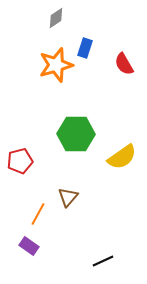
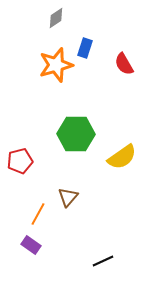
purple rectangle: moved 2 px right, 1 px up
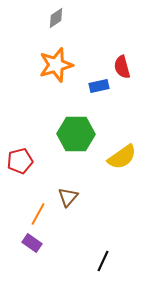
blue rectangle: moved 14 px right, 38 px down; rotated 60 degrees clockwise
red semicircle: moved 2 px left, 3 px down; rotated 15 degrees clockwise
purple rectangle: moved 1 px right, 2 px up
black line: rotated 40 degrees counterclockwise
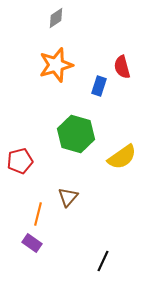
blue rectangle: rotated 60 degrees counterclockwise
green hexagon: rotated 15 degrees clockwise
orange line: rotated 15 degrees counterclockwise
